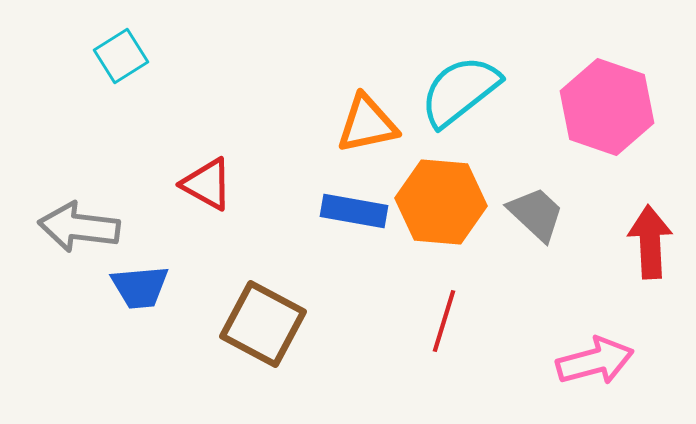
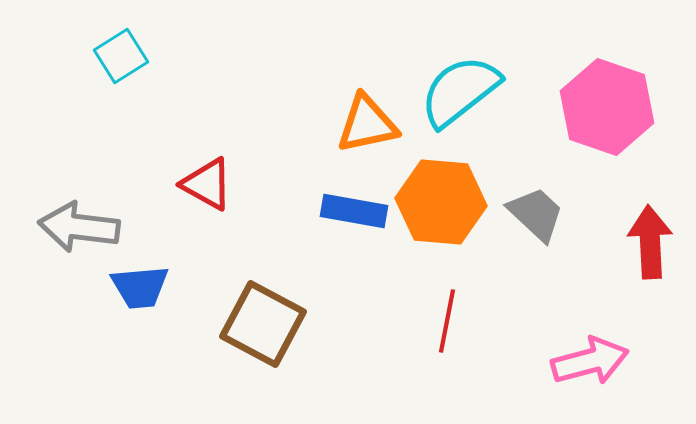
red line: moved 3 px right; rotated 6 degrees counterclockwise
pink arrow: moved 5 px left
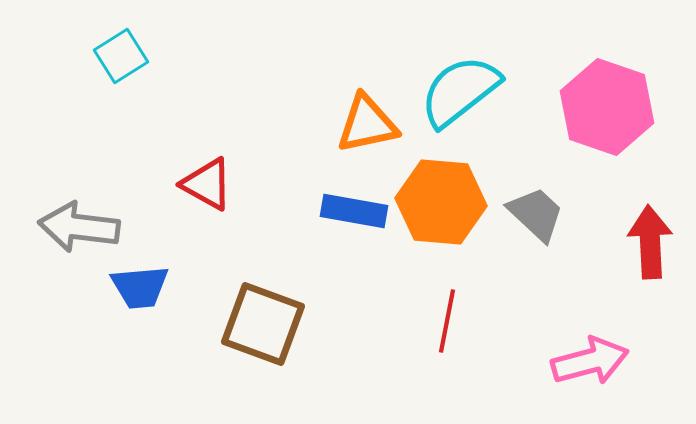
brown square: rotated 8 degrees counterclockwise
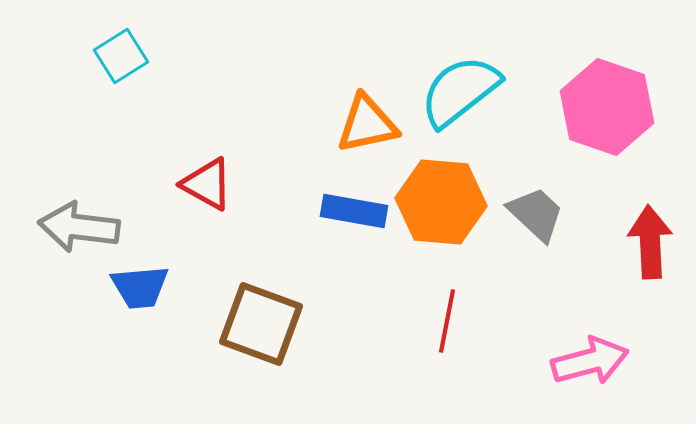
brown square: moved 2 px left
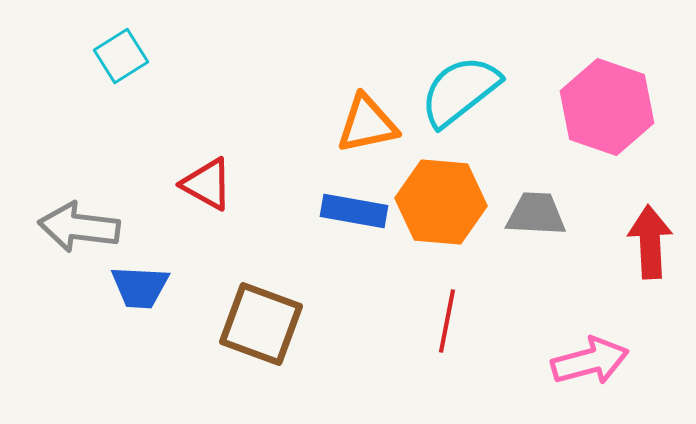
gray trapezoid: rotated 40 degrees counterclockwise
blue trapezoid: rotated 8 degrees clockwise
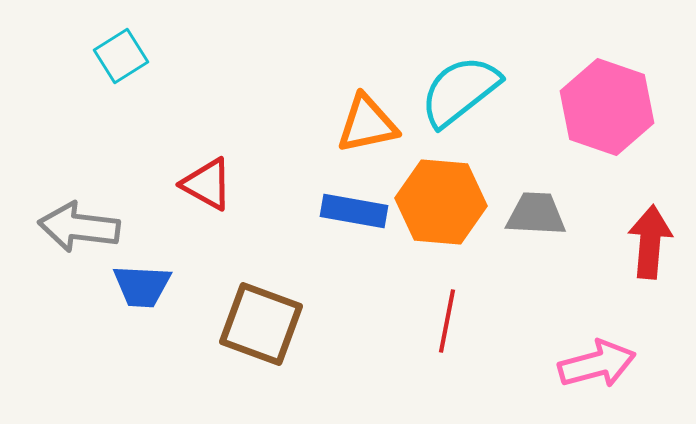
red arrow: rotated 8 degrees clockwise
blue trapezoid: moved 2 px right, 1 px up
pink arrow: moved 7 px right, 3 px down
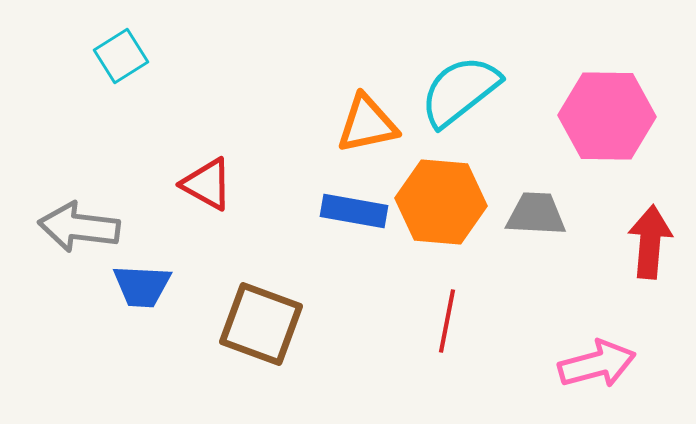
pink hexagon: moved 9 px down; rotated 18 degrees counterclockwise
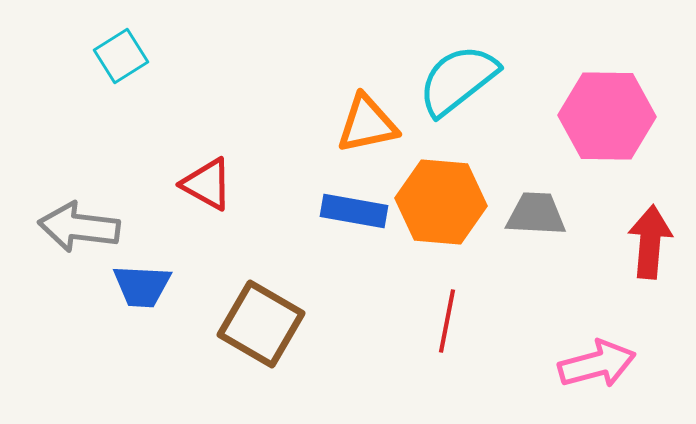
cyan semicircle: moved 2 px left, 11 px up
brown square: rotated 10 degrees clockwise
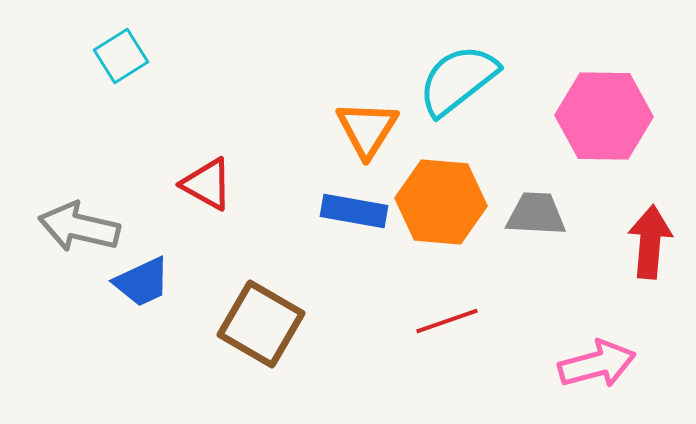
pink hexagon: moved 3 px left
orange triangle: moved 5 px down; rotated 46 degrees counterclockwise
gray arrow: rotated 6 degrees clockwise
blue trapezoid: moved 4 px up; rotated 28 degrees counterclockwise
red line: rotated 60 degrees clockwise
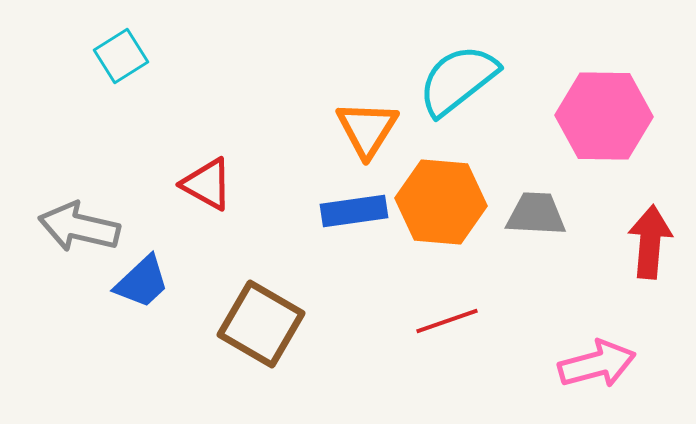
blue rectangle: rotated 18 degrees counterclockwise
blue trapezoid: rotated 18 degrees counterclockwise
